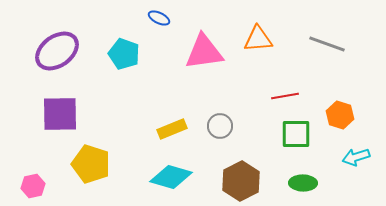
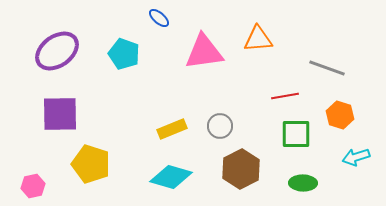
blue ellipse: rotated 15 degrees clockwise
gray line: moved 24 px down
brown hexagon: moved 12 px up
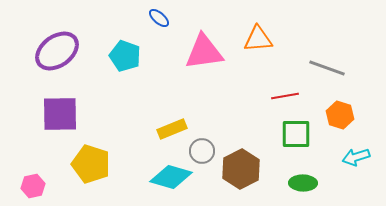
cyan pentagon: moved 1 px right, 2 px down
gray circle: moved 18 px left, 25 px down
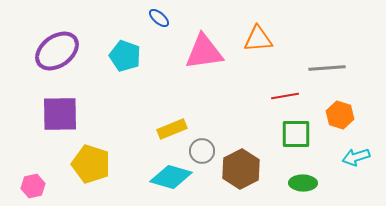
gray line: rotated 24 degrees counterclockwise
